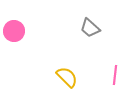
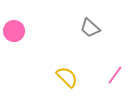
pink line: rotated 30 degrees clockwise
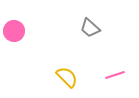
pink line: rotated 36 degrees clockwise
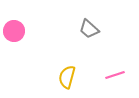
gray trapezoid: moved 1 px left, 1 px down
yellow semicircle: rotated 120 degrees counterclockwise
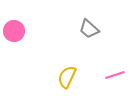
yellow semicircle: rotated 10 degrees clockwise
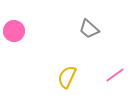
pink line: rotated 18 degrees counterclockwise
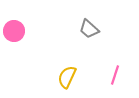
pink line: rotated 36 degrees counterclockwise
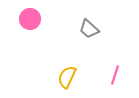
pink circle: moved 16 px right, 12 px up
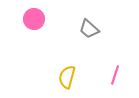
pink circle: moved 4 px right
yellow semicircle: rotated 10 degrees counterclockwise
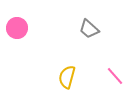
pink circle: moved 17 px left, 9 px down
pink line: moved 1 px down; rotated 60 degrees counterclockwise
